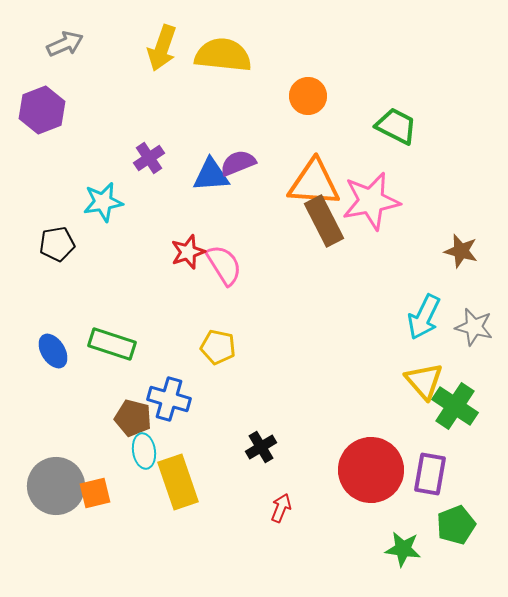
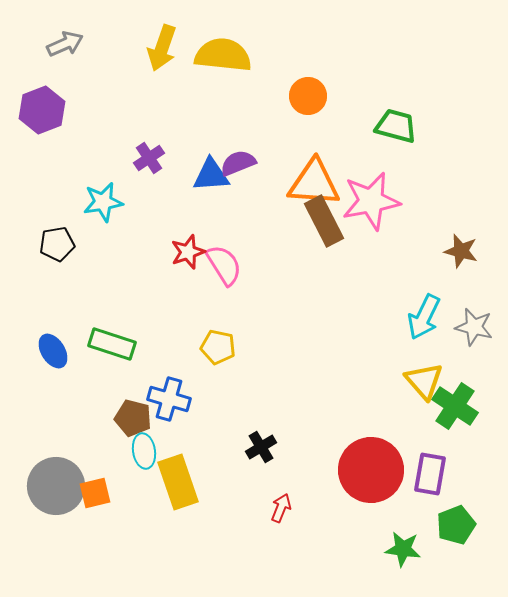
green trapezoid: rotated 12 degrees counterclockwise
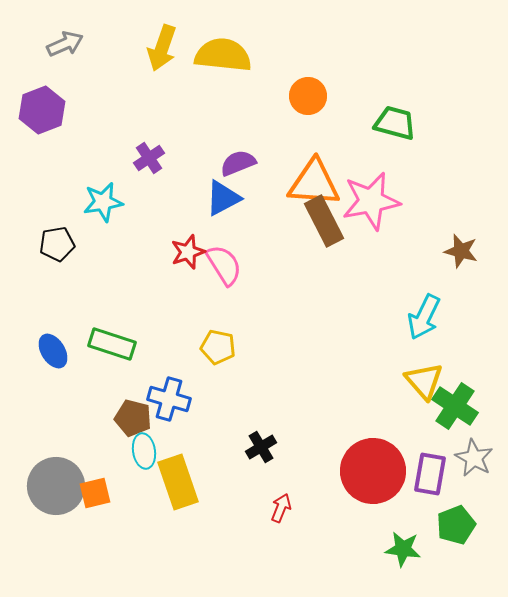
green trapezoid: moved 1 px left, 3 px up
blue triangle: moved 12 px right, 23 px down; rotated 24 degrees counterclockwise
gray star: moved 131 px down; rotated 15 degrees clockwise
red circle: moved 2 px right, 1 px down
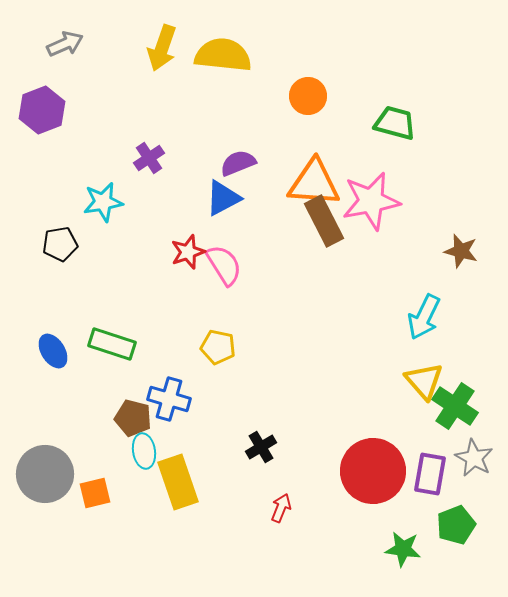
black pentagon: moved 3 px right
gray circle: moved 11 px left, 12 px up
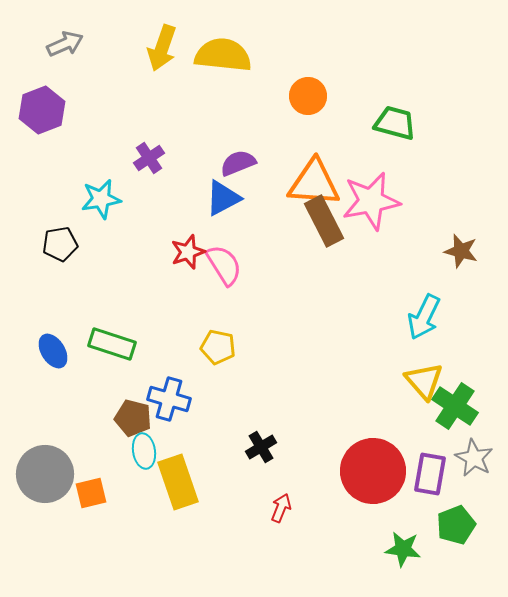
cyan star: moved 2 px left, 3 px up
orange square: moved 4 px left
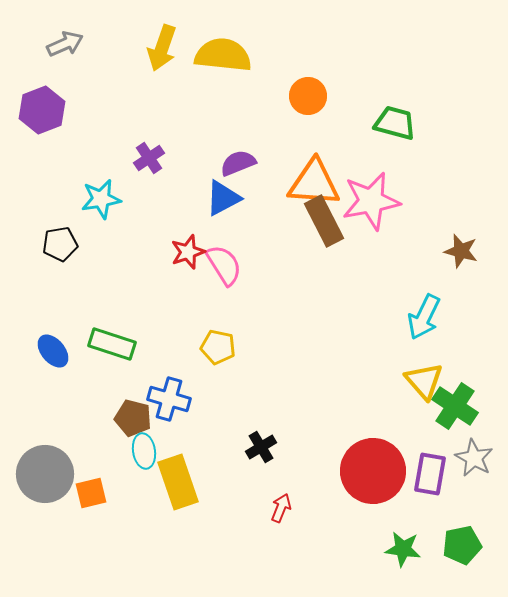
blue ellipse: rotated 8 degrees counterclockwise
green pentagon: moved 6 px right, 20 px down; rotated 9 degrees clockwise
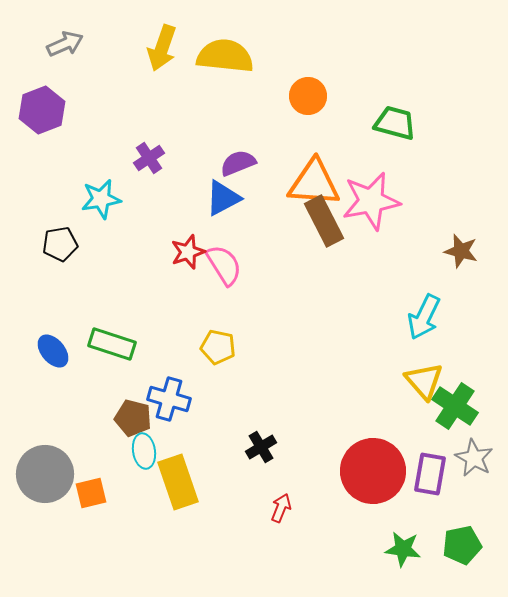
yellow semicircle: moved 2 px right, 1 px down
